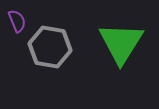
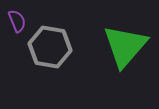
green triangle: moved 4 px right, 3 px down; rotated 9 degrees clockwise
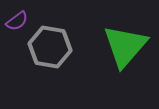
purple semicircle: rotated 75 degrees clockwise
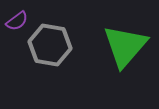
gray hexagon: moved 2 px up
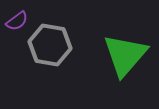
green triangle: moved 9 px down
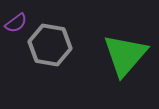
purple semicircle: moved 1 px left, 2 px down
